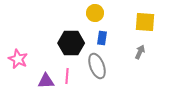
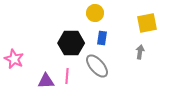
yellow square: moved 2 px right, 1 px down; rotated 15 degrees counterclockwise
gray arrow: rotated 16 degrees counterclockwise
pink star: moved 4 px left
gray ellipse: rotated 20 degrees counterclockwise
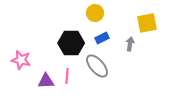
blue rectangle: rotated 56 degrees clockwise
gray arrow: moved 10 px left, 8 px up
pink star: moved 7 px right, 1 px down; rotated 12 degrees counterclockwise
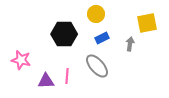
yellow circle: moved 1 px right, 1 px down
black hexagon: moved 7 px left, 9 px up
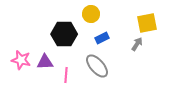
yellow circle: moved 5 px left
gray arrow: moved 7 px right; rotated 24 degrees clockwise
pink line: moved 1 px left, 1 px up
purple triangle: moved 1 px left, 19 px up
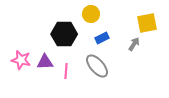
gray arrow: moved 3 px left
pink line: moved 4 px up
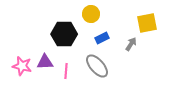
gray arrow: moved 3 px left
pink star: moved 1 px right, 6 px down
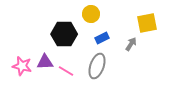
gray ellipse: rotated 60 degrees clockwise
pink line: rotated 63 degrees counterclockwise
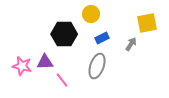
pink line: moved 4 px left, 9 px down; rotated 21 degrees clockwise
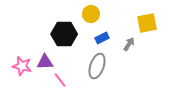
gray arrow: moved 2 px left
pink line: moved 2 px left
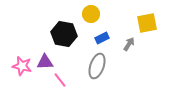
black hexagon: rotated 10 degrees clockwise
